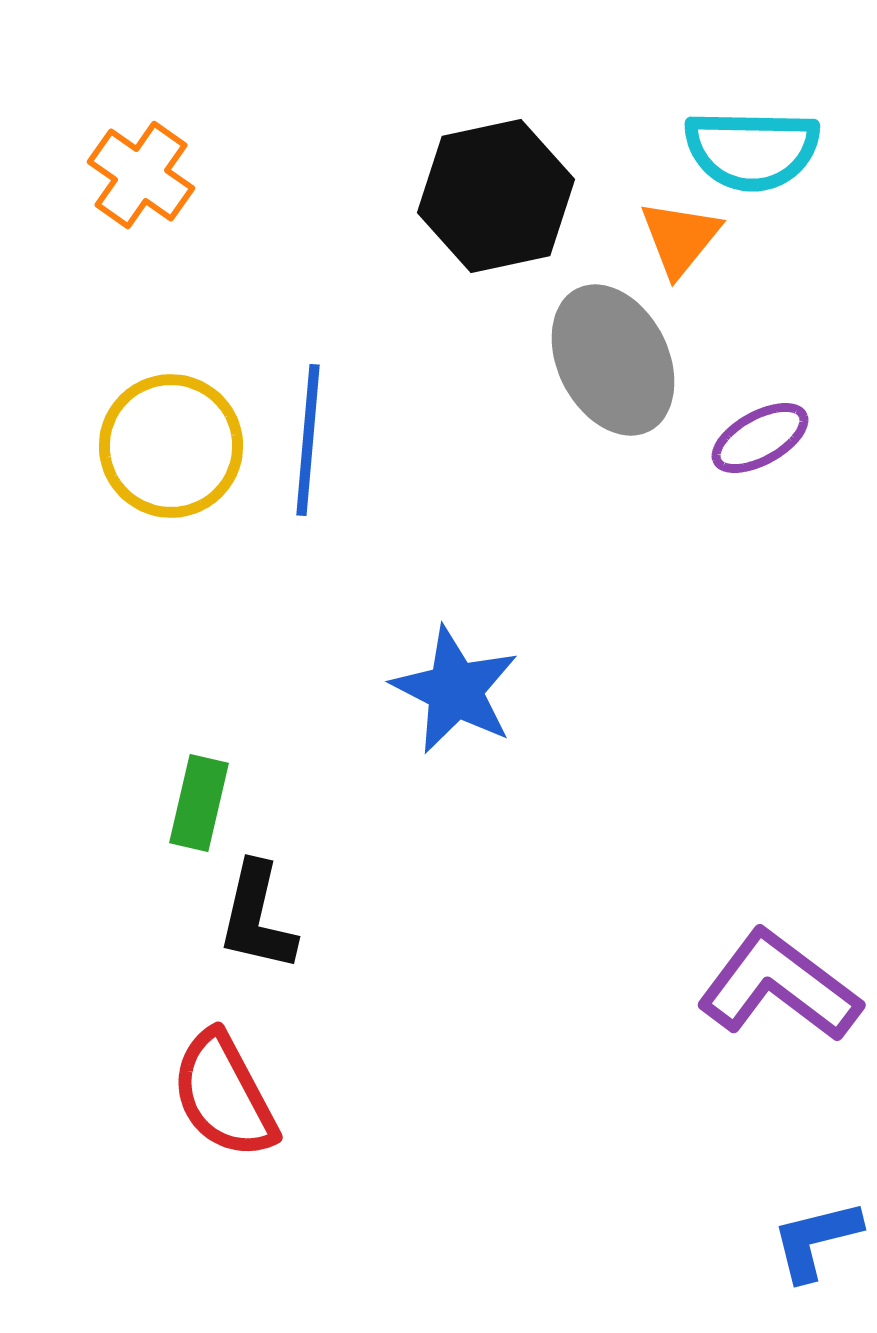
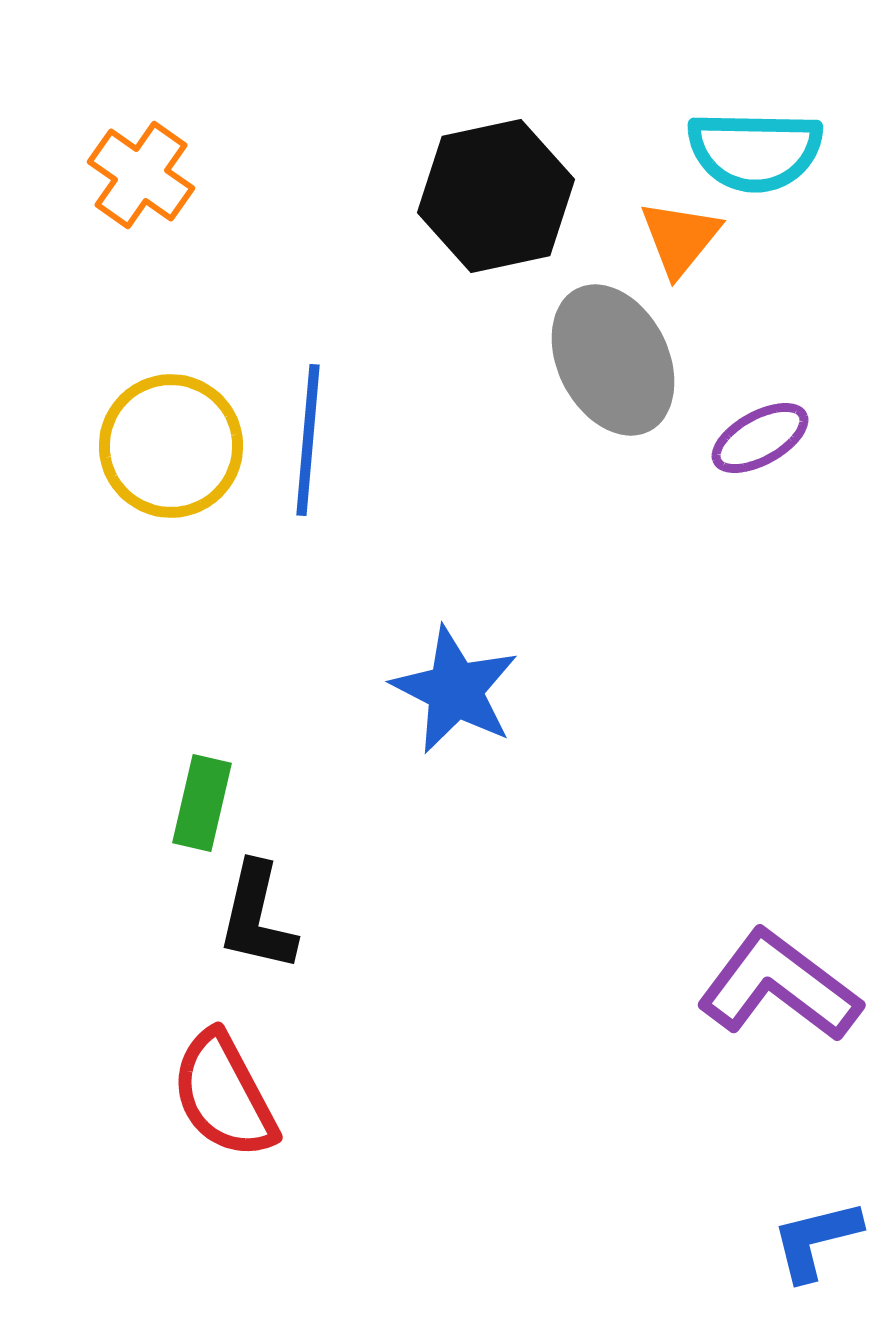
cyan semicircle: moved 3 px right, 1 px down
green rectangle: moved 3 px right
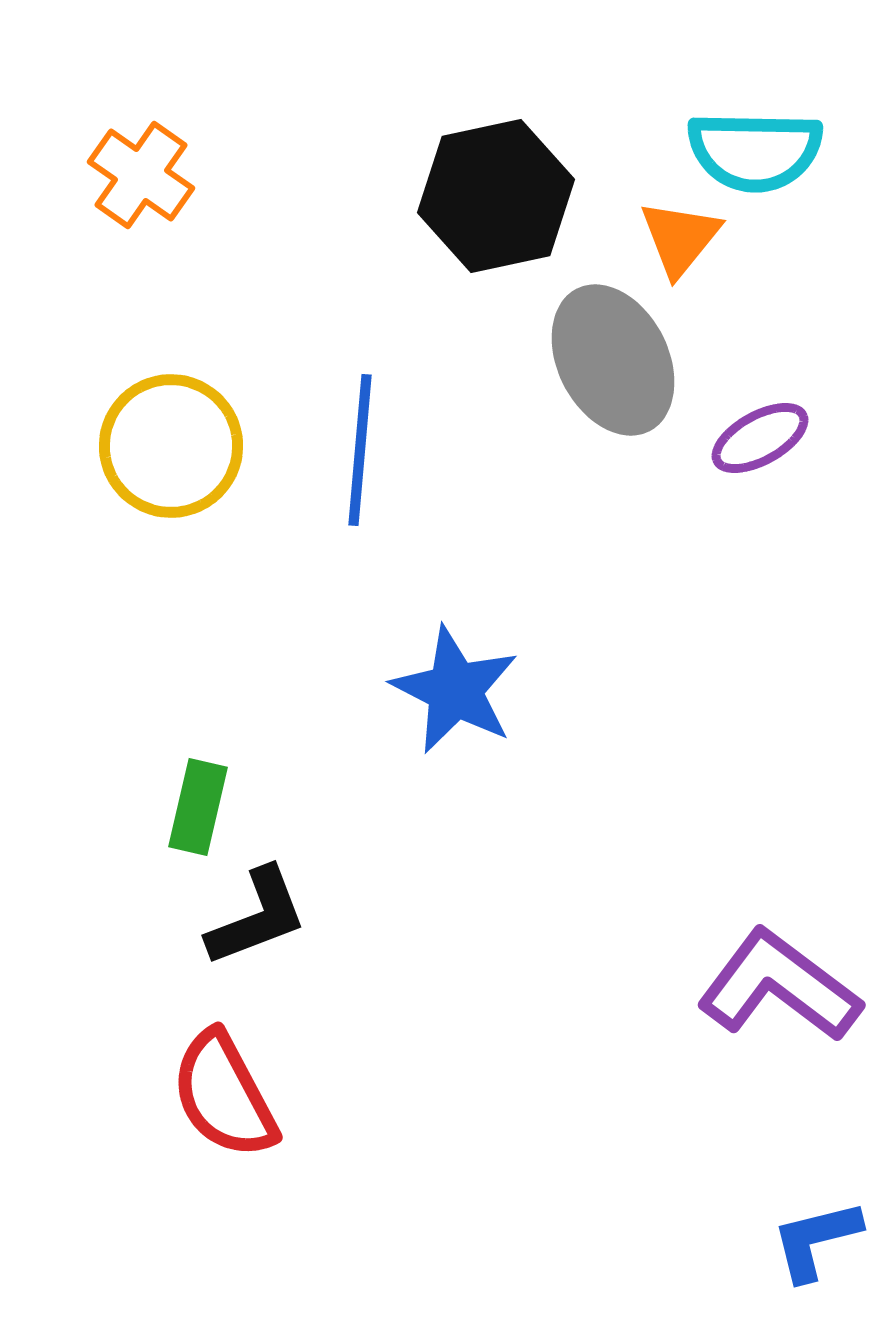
blue line: moved 52 px right, 10 px down
green rectangle: moved 4 px left, 4 px down
black L-shape: rotated 124 degrees counterclockwise
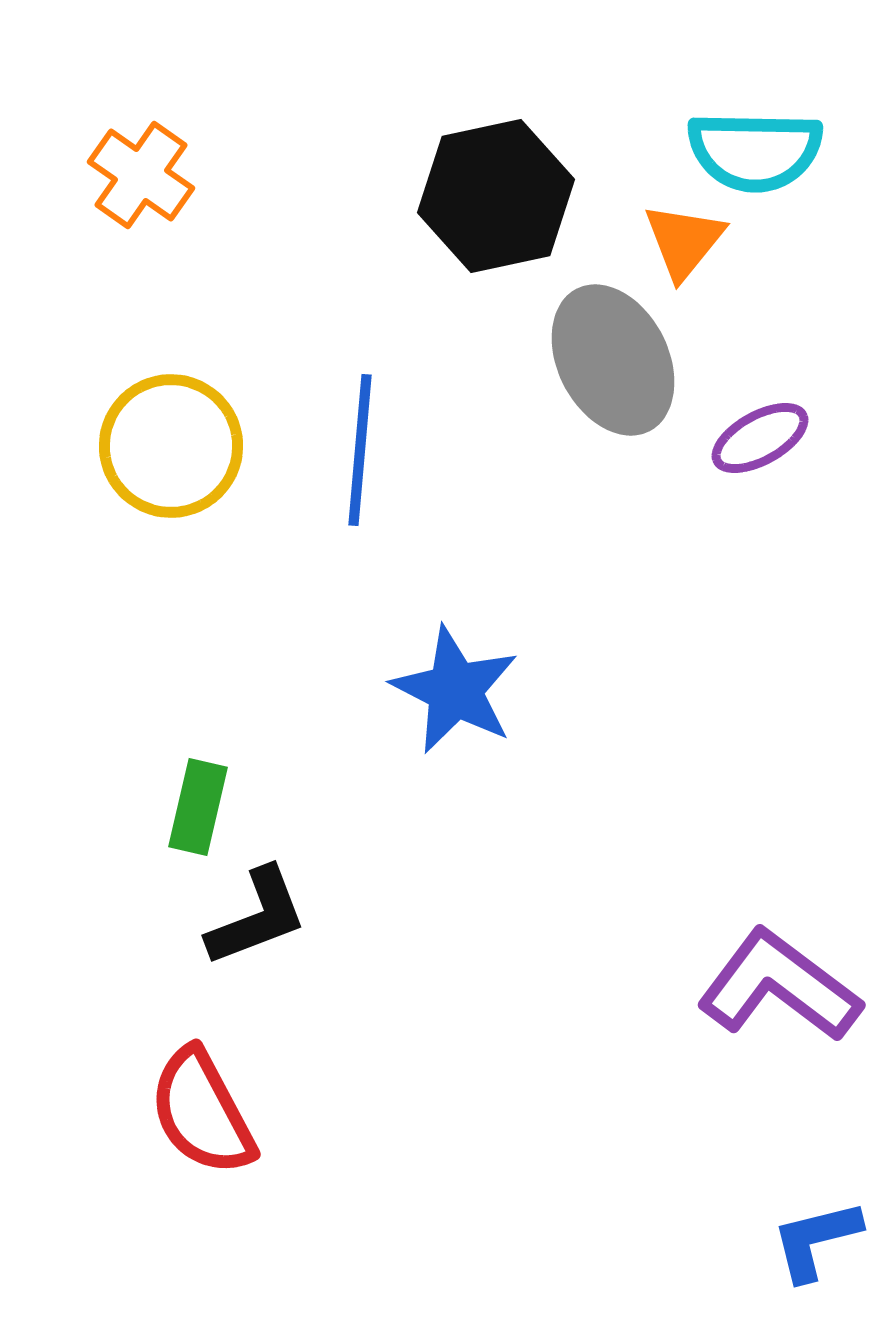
orange triangle: moved 4 px right, 3 px down
red semicircle: moved 22 px left, 17 px down
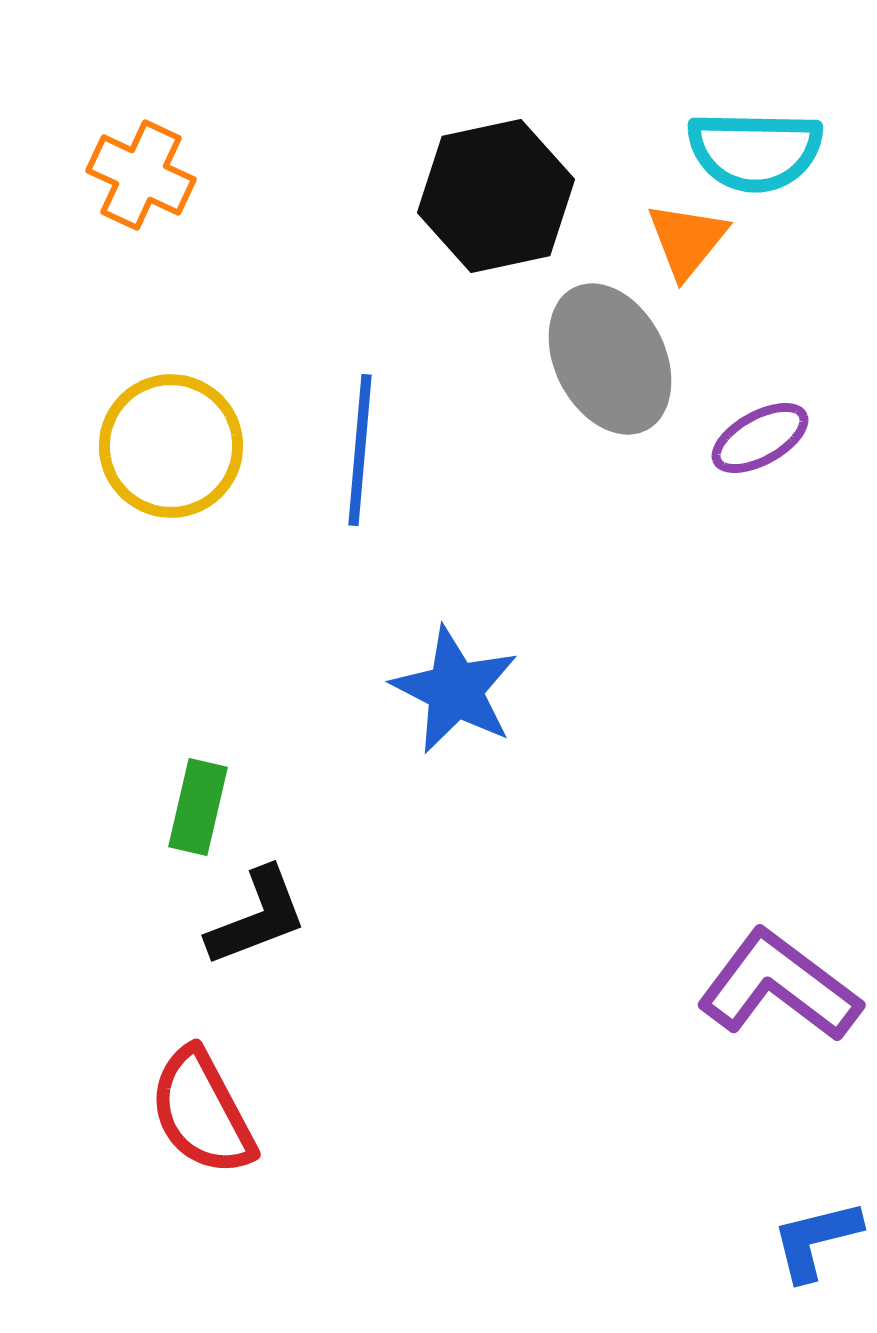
orange cross: rotated 10 degrees counterclockwise
orange triangle: moved 3 px right, 1 px up
gray ellipse: moved 3 px left, 1 px up
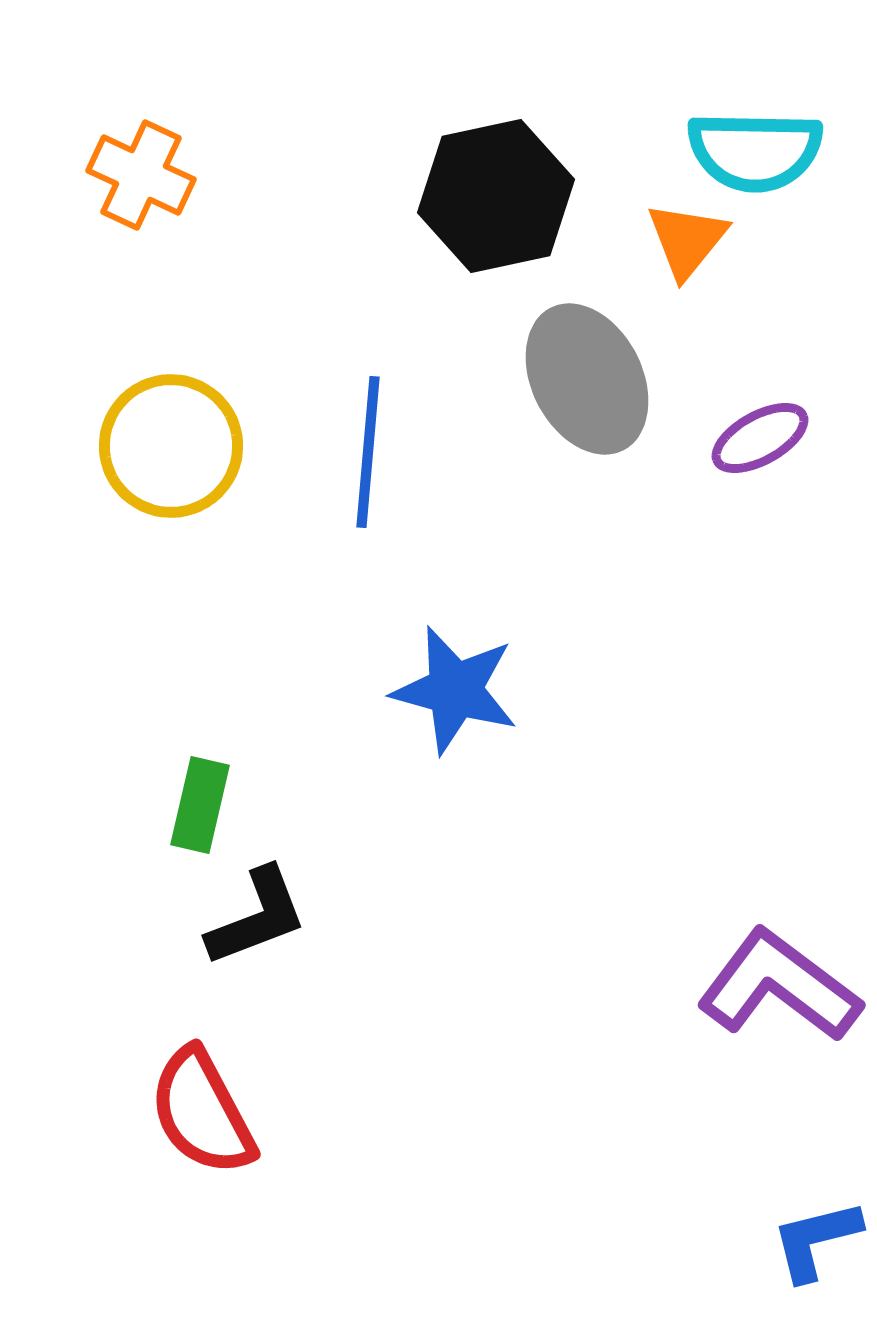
gray ellipse: moved 23 px left, 20 px down
blue line: moved 8 px right, 2 px down
blue star: rotated 12 degrees counterclockwise
green rectangle: moved 2 px right, 2 px up
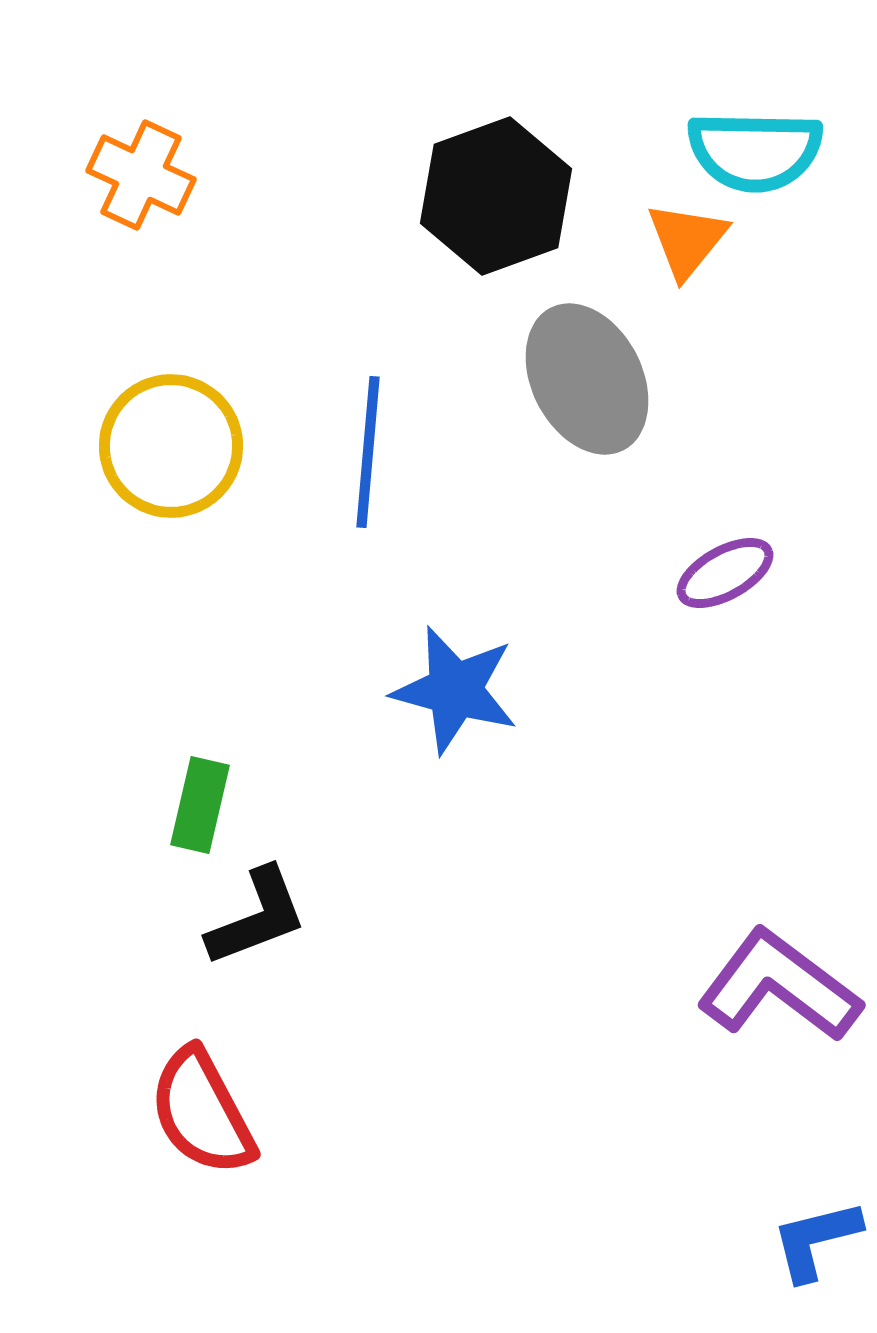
black hexagon: rotated 8 degrees counterclockwise
purple ellipse: moved 35 px left, 135 px down
